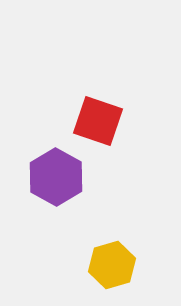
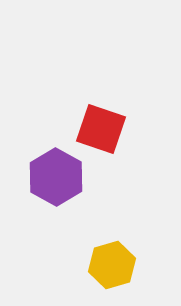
red square: moved 3 px right, 8 px down
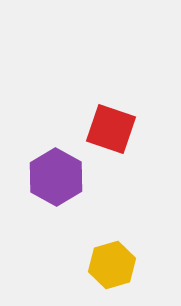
red square: moved 10 px right
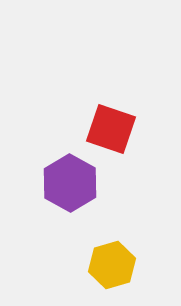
purple hexagon: moved 14 px right, 6 px down
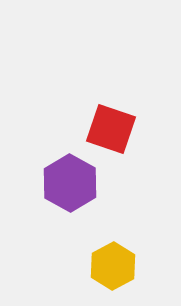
yellow hexagon: moved 1 px right, 1 px down; rotated 12 degrees counterclockwise
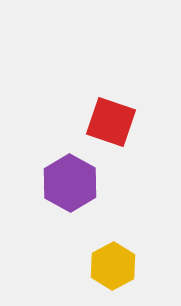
red square: moved 7 px up
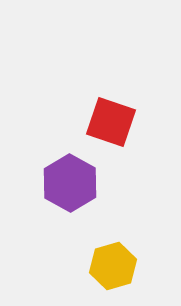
yellow hexagon: rotated 12 degrees clockwise
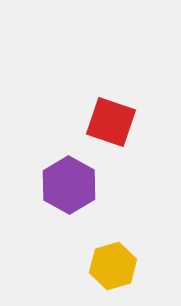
purple hexagon: moved 1 px left, 2 px down
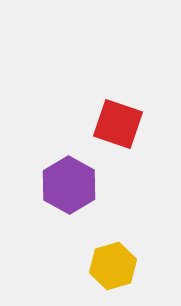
red square: moved 7 px right, 2 px down
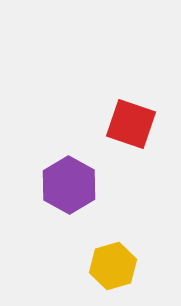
red square: moved 13 px right
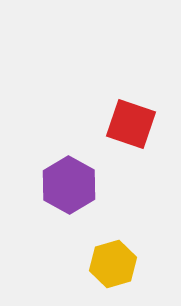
yellow hexagon: moved 2 px up
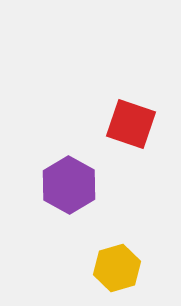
yellow hexagon: moved 4 px right, 4 px down
